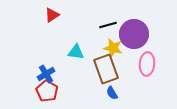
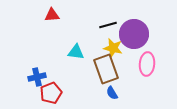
red triangle: rotated 28 degrees clockwise
blue cross: moved 9 px left, 3 px down; rotated 18 degrees clockwise
red pentagon: moved 4 px right, 2 px down; rotated 20 degrees clockwise
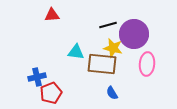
brown rectangle: moved 4 px left, 5 px up; rotated 64 degrees counterclockwise
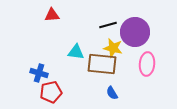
purple circle: moved 1 px right, 2 px up
blue cross: moved 2 px right, 4 px up; rotated 30 degrees clockwise
red pentagon: moved 1 px up; rotated 10 degrees clockwise
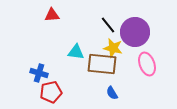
black line: rotated 66 degrees clockwise
pink ellipse: rotated 25 degrees counterclockwise
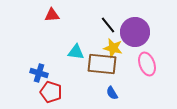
red pentagon: rotated 30 degrees clockwise
